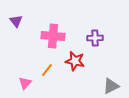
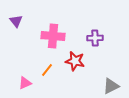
pink triangle: rotated 24 degrees clockwise
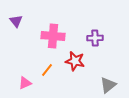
gray triangle: moved 3 px left, 1 px up; rotated 12 degrees counterclockwise
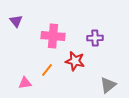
pink triangle: rotated 16 degrees clockwise
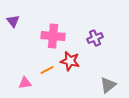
purple triangle: moved 3 px left
purple cross: rotated 21 degrees counterclockwise
red star: moved 5 px left
orange line: rotated 24 degrees clockwise
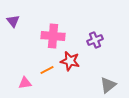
purple cross: moved 2 px down
